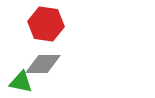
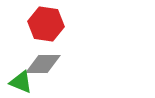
green triangle: rotated 10 degrees clockwise
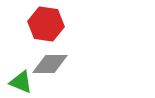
gray diamond: moved 7 px right
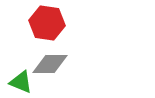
red hexagon: moved 1 px right, 1 px up
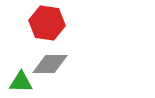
green triangle: rotated 20 degrees counterclockwise
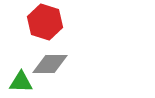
red hexagon: moved 2 px left, 1 px up; rotated 8 degrees clockwise
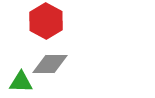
red hexagon: moved 1 px right, 1 px up; rotated 12 degrees clockwise
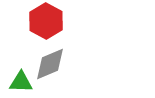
gray diamond: rotated 24 degrees counterclockwise
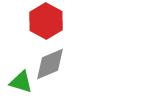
green triangle: rotated 15 degrees clockwise
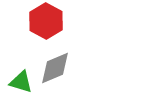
gray diamond: moved 5 px right, 4 px down
